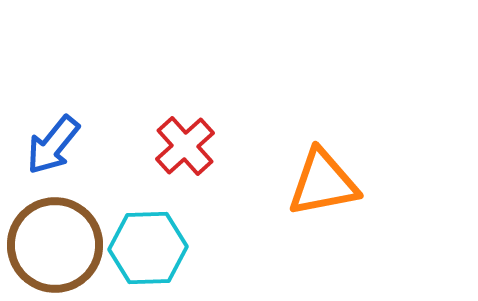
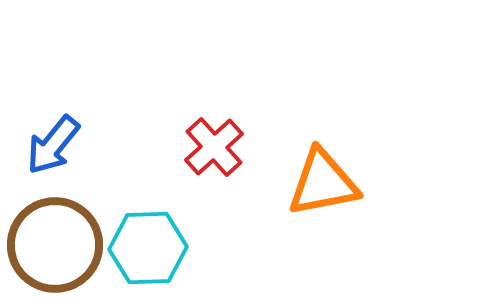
red cross: moved 29 px right, 1 px down
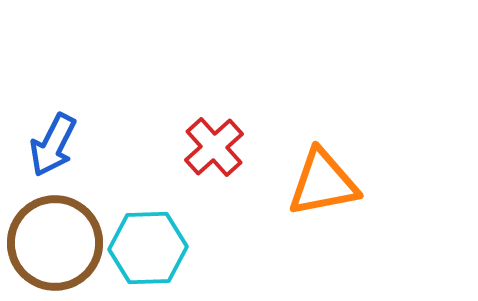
blue arrow: rotated 12 degrees counterclockwise
brown circle: moved 2 px up
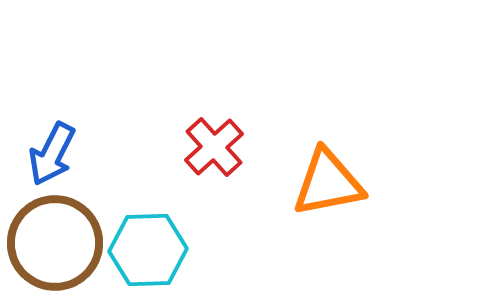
blue arrow: moved 1 px left, 9 px down
orange triangle: moved 5 px right
cyan hexagon: moved 2 px down
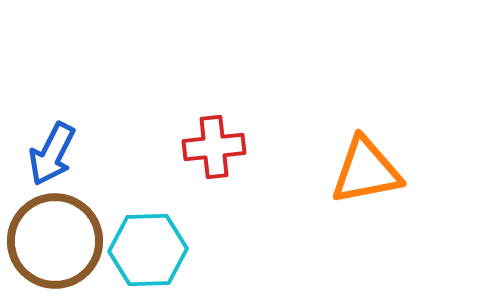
red cross: rotated 36 degrees clockwise
orange triangle: moved 38 px right, 12 px up
brown circle: moved 2 px up
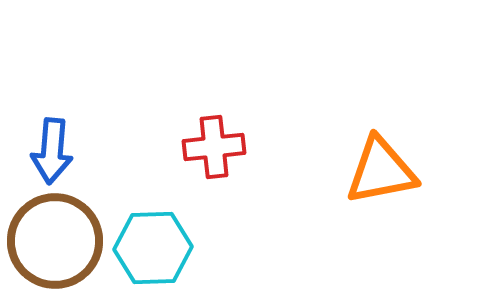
blue arrow: moved 3 px up; rotated 22 degrees counterclockwise
orange triangle: moved 15 px right
cyan hexagon: moved 5 px right, 2 px up
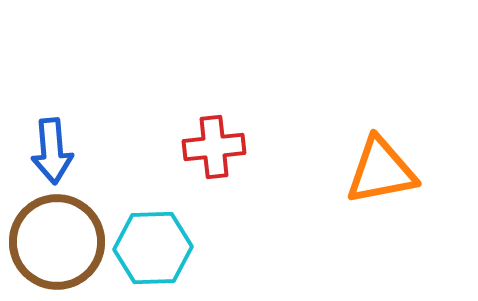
blue arrow: rotated 10 degrees counterclockwise
brown circle: moved 2 px right, 1 px down
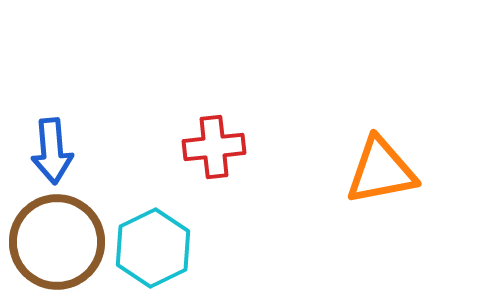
cyan hexagon: rotated 24 degrees counterclockwise
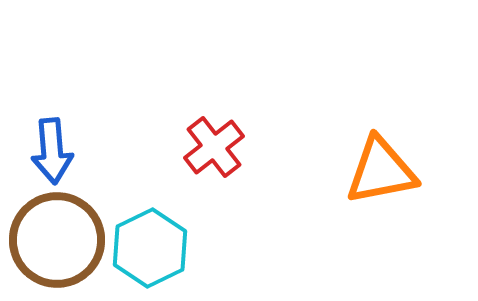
red cross: rotated 32 degrees counterclockwise
brown circle: moved 2 px up
cyan hexagon: moved 3 px left
